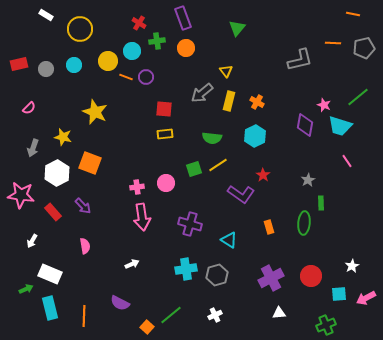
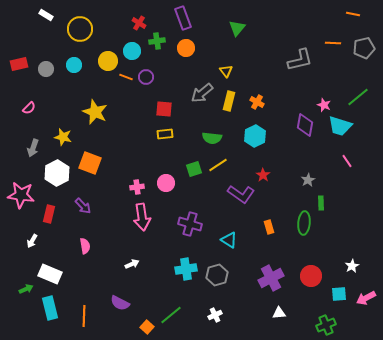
red rectangle at (53, 212): moved 4 px left, 2 px down; rotated 54 degrees clockwise
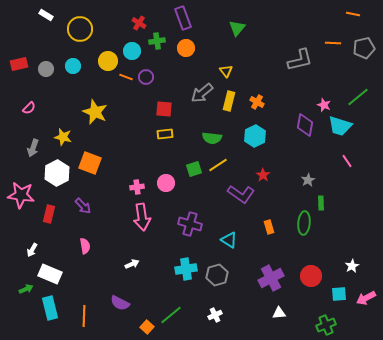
cyan circle at (74, 65): moved 1 px left, 1 px down
white arrow at (32, 241): moved 9 px down
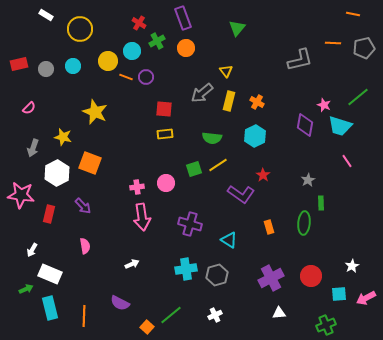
green cross at (157, 41): rotated 21 degrees counterclockwise
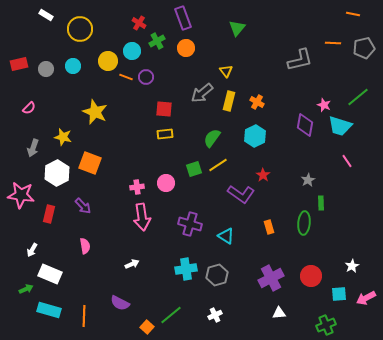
green semicircle at (212, 138): rotated 120 degrees clockwise
cyan triangle at (229, 240): moved 3 px left, 4 px up
cyan rectangle at (50, 308): moved 1 px left, 2 px down; rotated 60 degrees counterclockwise
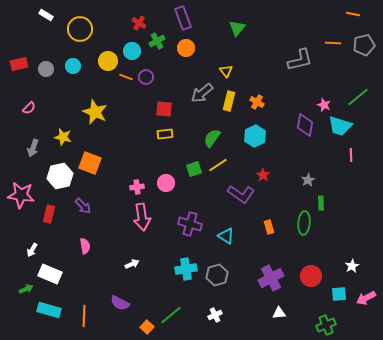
gray pentagon at (364, 48): moved 3 px up
pink line at (347, 161): moved 4 px right, 6 px up; rotated 32 degrees clockwise
white hexagon at (57, 173): moved 3 px right, 3 px down; rotated 15 degrees clockwise
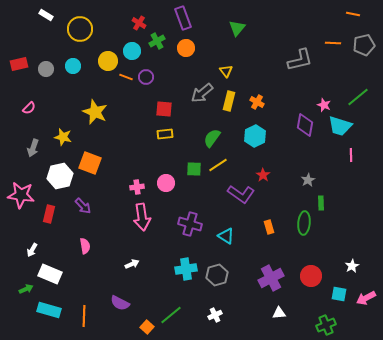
green square at (194, 169): rotated 21 degrees clockwise
cyan square at (339, 294): rotated 14 degrees clockwise
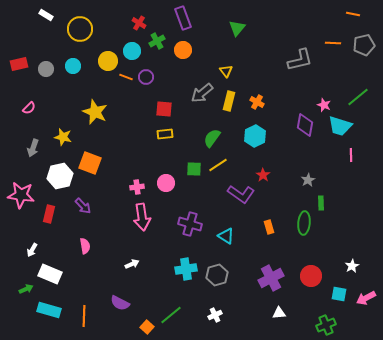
orange circle at (186, 48): moved 3 px left, 2 px down
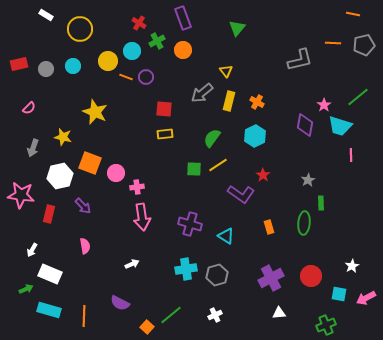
pink star at (324, 105): rotated 16 degrees clockwise
pink circle at (166, 183): moved 50 px left, 10 px up
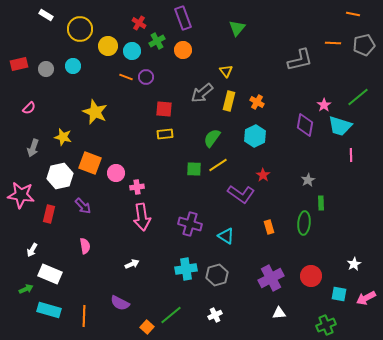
yellow circle at (108, 61): moved 15 px up
white star at (352, 266): moved 2 px right, 2 px up
